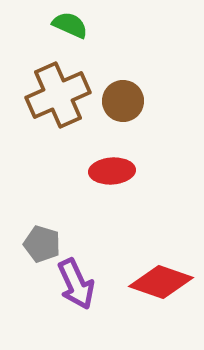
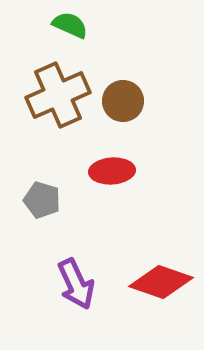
gray pentagon: moved 44 px up
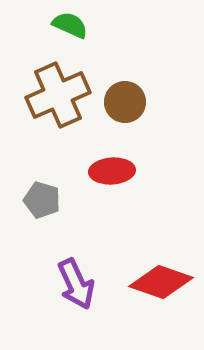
brown circle: moved 2 px right, 1 px down
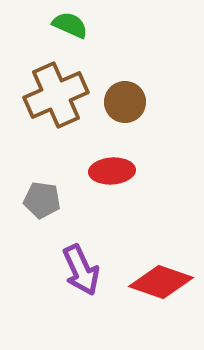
brown cross: moved 2 px left
gray pentagon: rotated 9 degrees counterclockwise
purple arrow: moved 5 px right, 14 px up
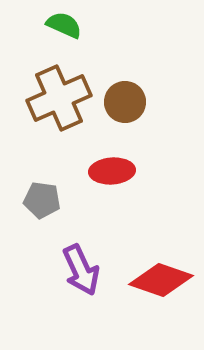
green semicircle: moved 6 px left
brown cross: moved 3 px right, 3 px down
red diamond: moved 2 px up
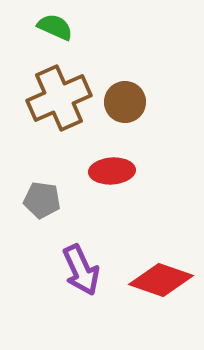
green semicircle: moved 9 px left, 2 px down
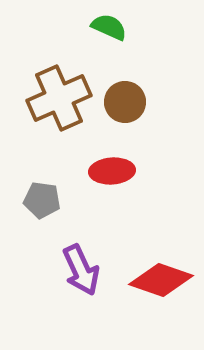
green semicircle: moved 54 px right
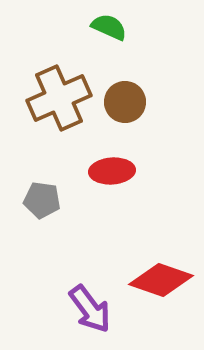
purple arrow: moved 9 px right, 39 px down; rotated 12 degrees counterclockwise
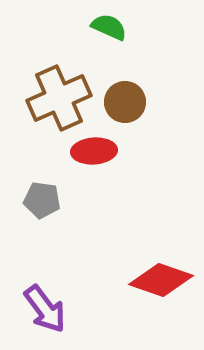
red ellipse: moved 18 px left, 20 px up
purple arrow: moved 45 px left
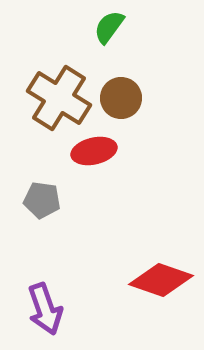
green semicircle: rotated 78 degrees counterclockwise
brown cross: rotated 34 degrees counterclockwise
brown circle: moved 4 px left, 4 px up
red ellipse: rotated 9 degrees counterclockwise
purple arrow: rotated 18 degrees clockwise
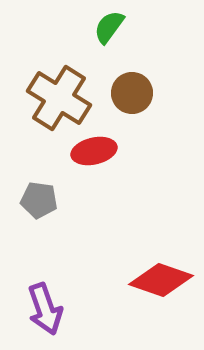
brown circle: moved 11 px right, 5 px up
gray pentagon: moved 3 px left
